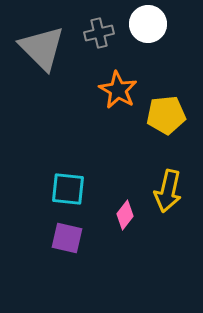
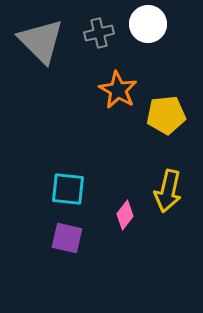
gray triangle: moved 1 px left, 7 px up
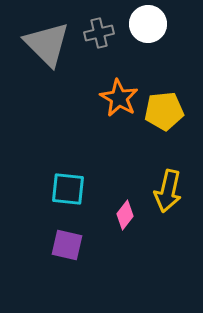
gray triangle: moved 6 px right, 3 px down
orange star: moved 1 px right, 8 px down
yellow pentagon: moved 2 px left, 4 px up
purple square: moved 7 px down
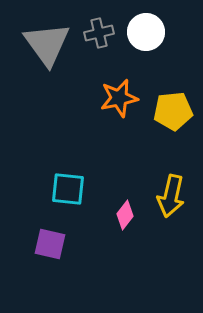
white circle: moved 2 px left, 8 px down
gray triangle: rotated 9 degrees clockwise
orange star: rotated 30 degrees clockwise
yellow pentagon: moved 9 px right
yellow arrow: moved 3 px right, 5 px down
purple square: moved 17 px left, 1 px up
